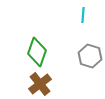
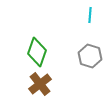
cyan line: moved 7 px right
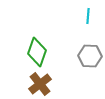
cyan line: moved 2 px left, 1 px down
gray hexagon: rotated 15 degrees counterclockwise
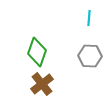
cyan line: moved 1 px right, 2 px down
brown cross: moved 2 px right
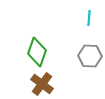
brown cross: rotated 15 degrees counterclockwise
